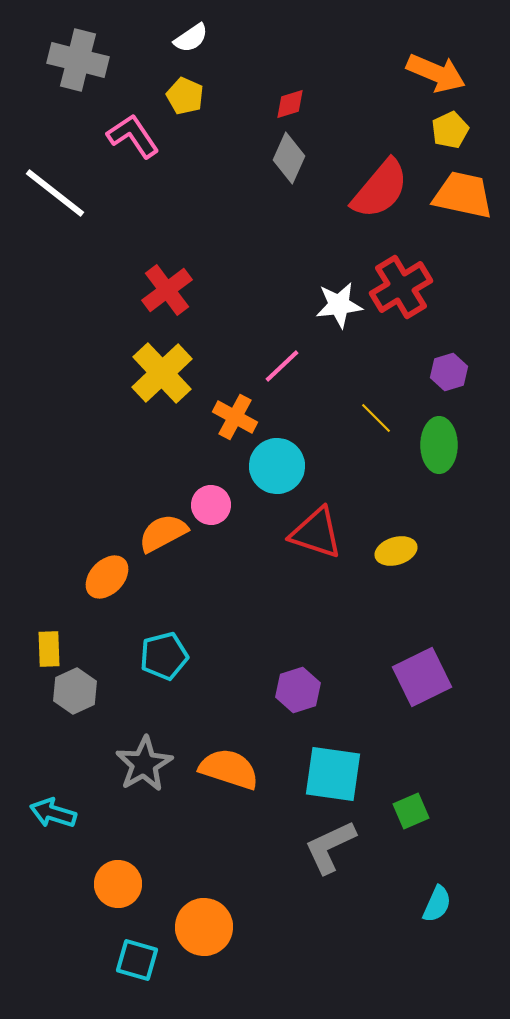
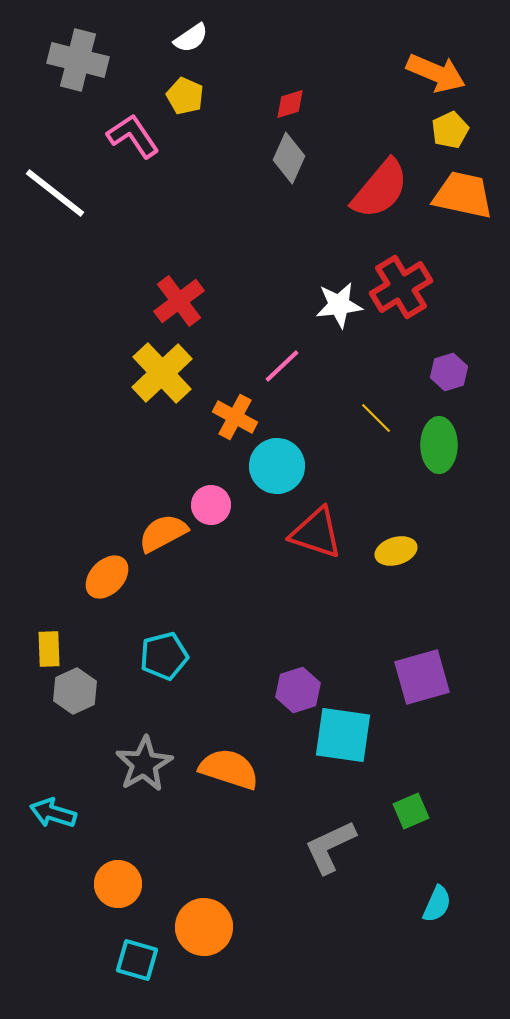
red cross at (167, 290): moved 12 px right, 11 px down
purple square at (422, 677): rotated 10 degrees clockwise
cyan square at (333, 774): moved 10 px right, 39 px up
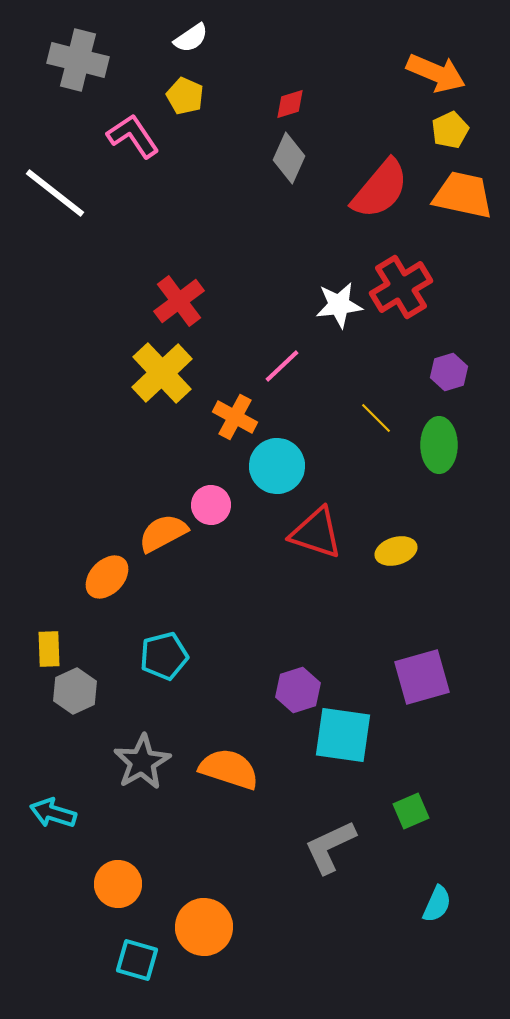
gray star at (144, 764): moved 2 px left, 2 px up
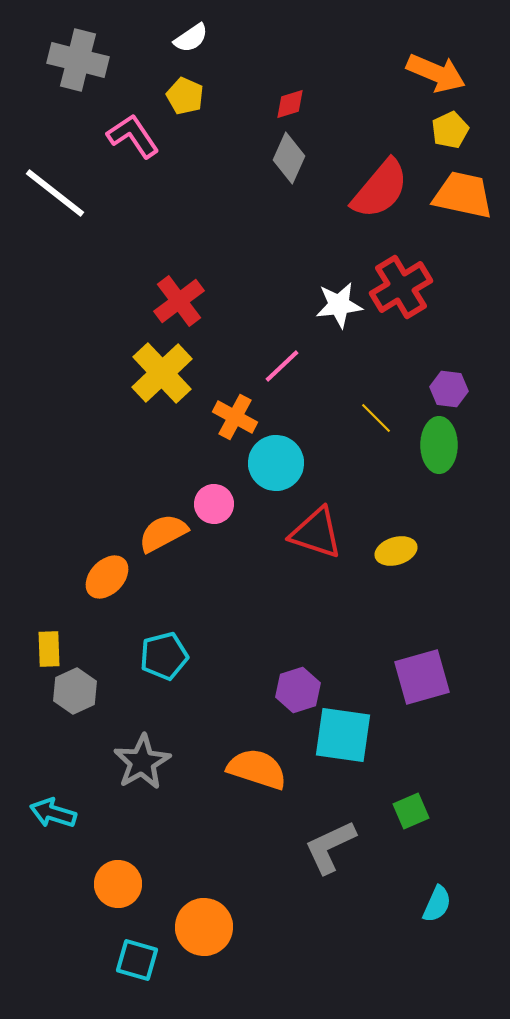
purple hexagon at (449, 372): moved 17 px down; rotated 24 degrees clockwise
cyan circle at (277, 466): moved 1 px left, 3 px up
pink circle at (211, 505): moved 3 px right, 1 px up
orange semicircle at (229, 769): moved 28 px right
